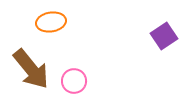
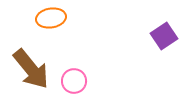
orange ellipse: moved 4 px up
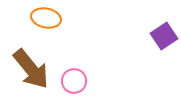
orange ellipse: moved 5 px left; rotated 20 degrees clockwise
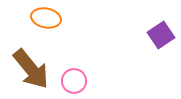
purple square: moved 3 px left, 1 px up
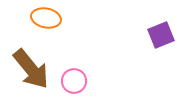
purple square: rotated 12 degrees clockwise
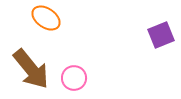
orange ellipse: rotated 24 degrees clockwise
pink circle: moved 3 px up
